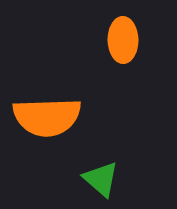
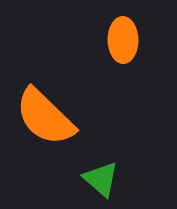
orange semicircle: moved 2 px left; rotated 46 degrees clockwise
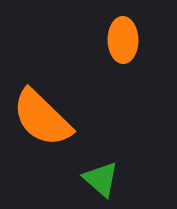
orange semicircle: moved 3 px left, 1 px down
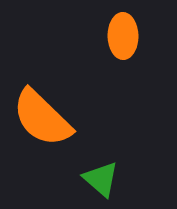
orange ellipse: moved 4 px up
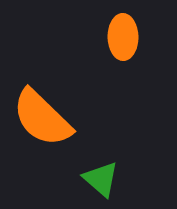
orange ellipse: moved 1 px down
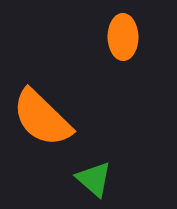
green triangle: moved 7 px left
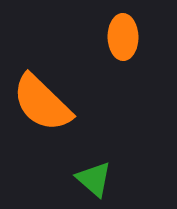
orange semicircle: moved 15 px up
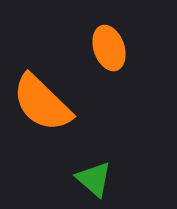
orange ellipse: moved 14 px left, 11 px down; rotated 18 degrees counterclockwise
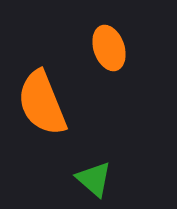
orange semicircle: rotated 24 degrees clockwise
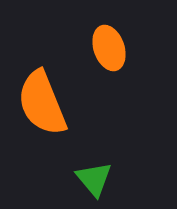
green triangle: rotated 9 degrees clockwise
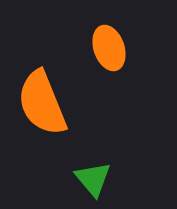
green triangle: moved 1 px left
